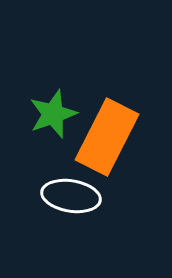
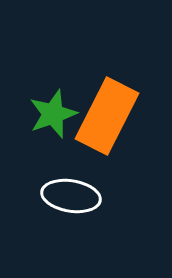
orange rectangle: moved 21 px up
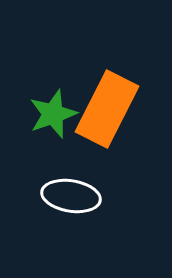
orange rectangle: moved 7 px up
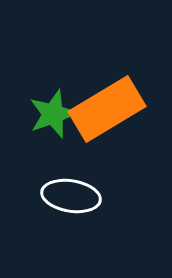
orange rectangle: rotated 32 degrees clockwise
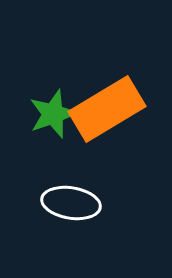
white ellipse: moved 7 px down
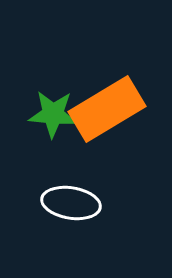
green star: rotated 24 degrees clockwise
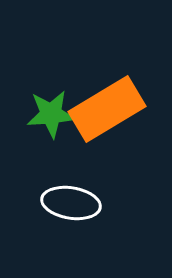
green star: moved 2 px left; rotated 9 degrees counterclockwise
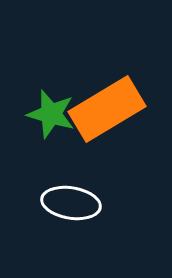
green star: rotated 21 degrees clockwise
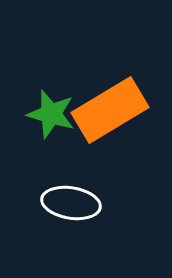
orange rectangle: moved 3 px right, 1 px down
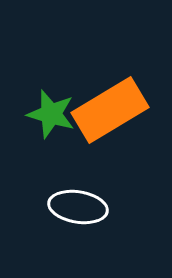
white ellipse: moved 7 px right, 4 px down
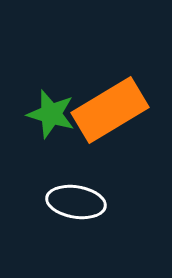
white ellipse: moved 2 px left, 5 px up
